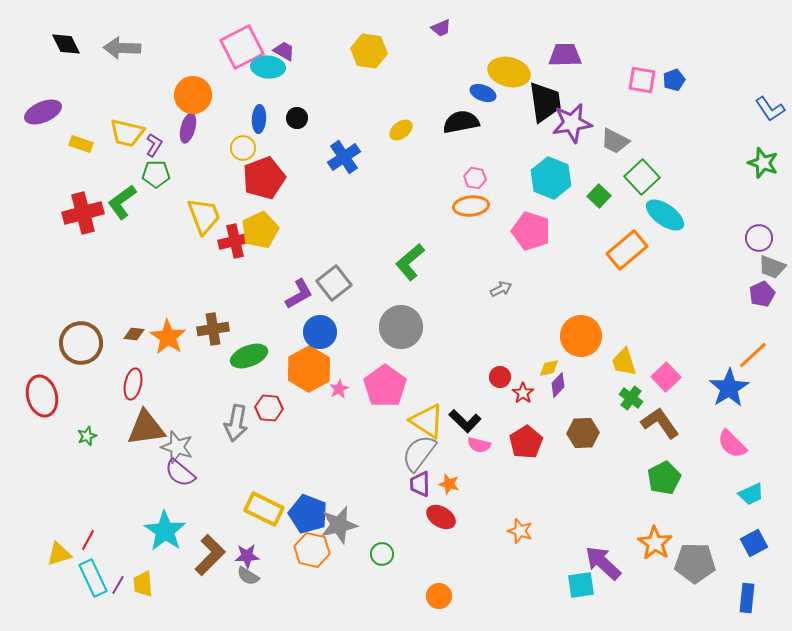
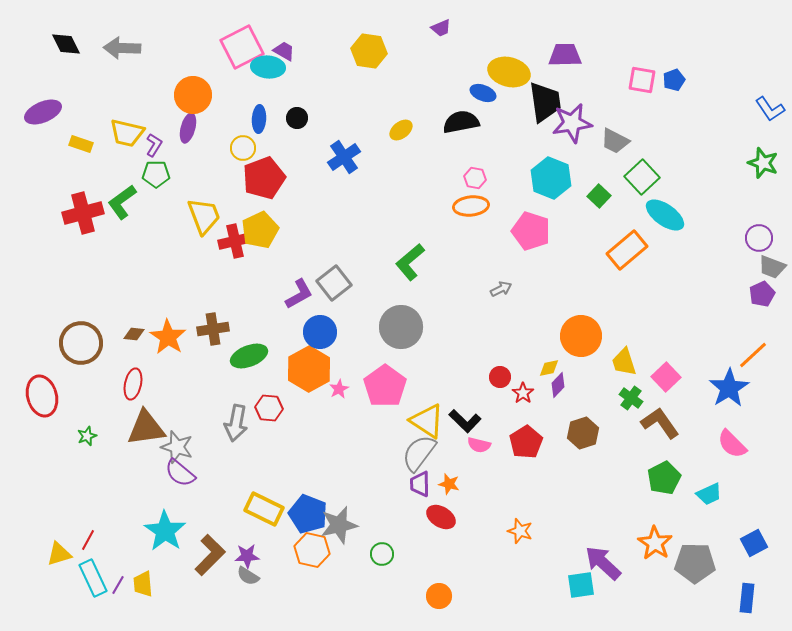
brown hexagon at (583, 433): rotated 16 degrees counterclockwise
cyan trapezoid at (751, 494): moved 42 px left
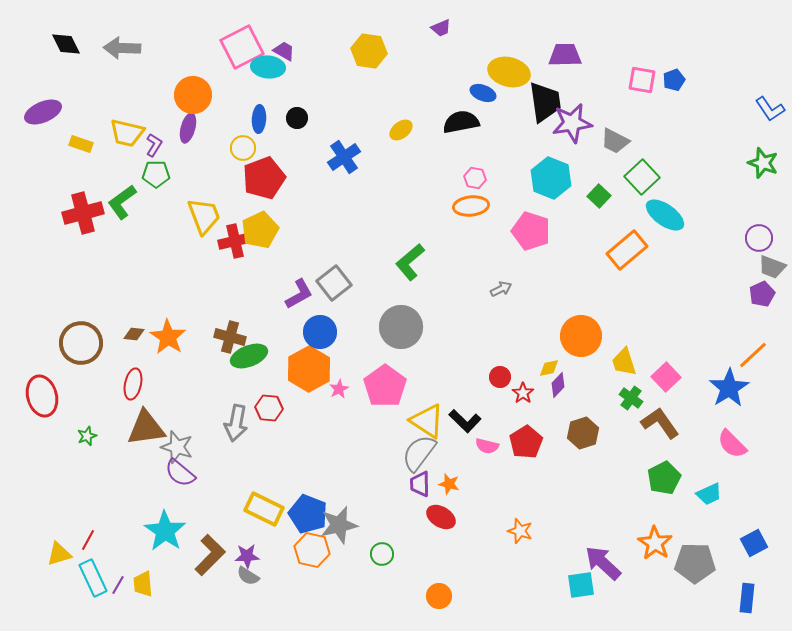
brown cross at (213, 329): moved 17 px right, 8 px down; rotated 24 degrees clockwise
pink semicircle at (479, 445): moved 8 px right, 1 px down
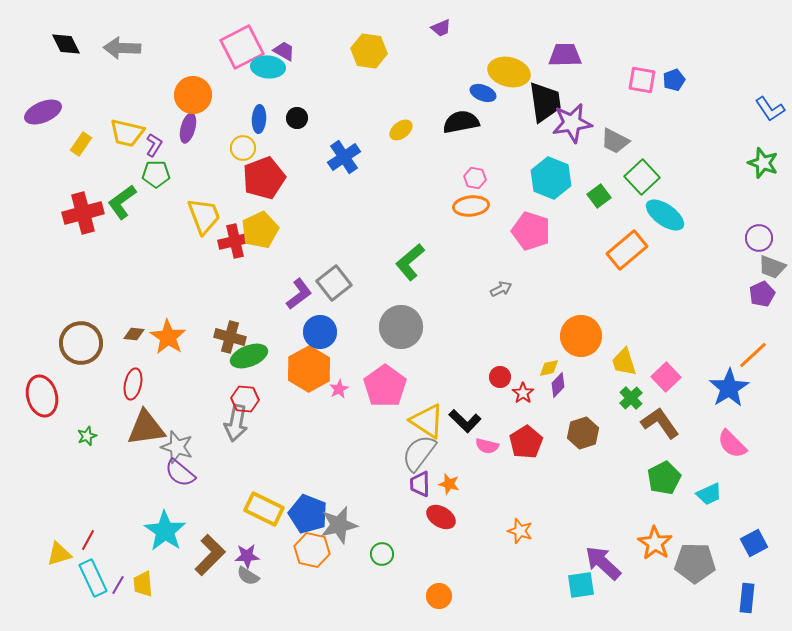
yellow rectangle at (81, 144): rotated 75 degrees counterclockwise
green square at (599, 196): rotated 10 degrees clockwise
purple L-shape at (299, 294): rotated 8 degrees counterclockwise
green cross at (631, 398): rotated 10 degrees clockwise
red hexagon at (269, 408): moved 24 px left, 9 px up
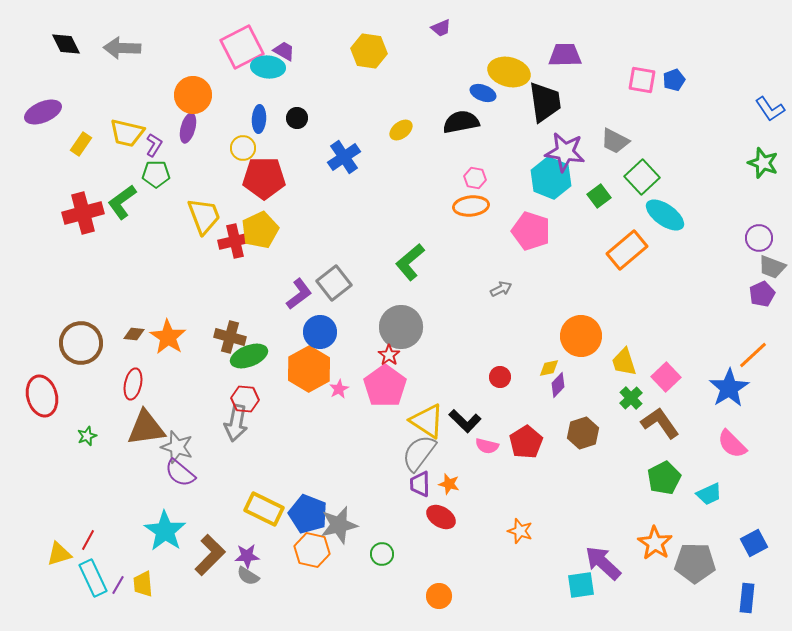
purple star at (572, 123): moved 7 px left, 29 px down; rotated 18 degrees clockwise
red pentagon at (264, 178): rotated 21 degrees clockwise
red star at (523, 393): moved 134 px left, 38 px up
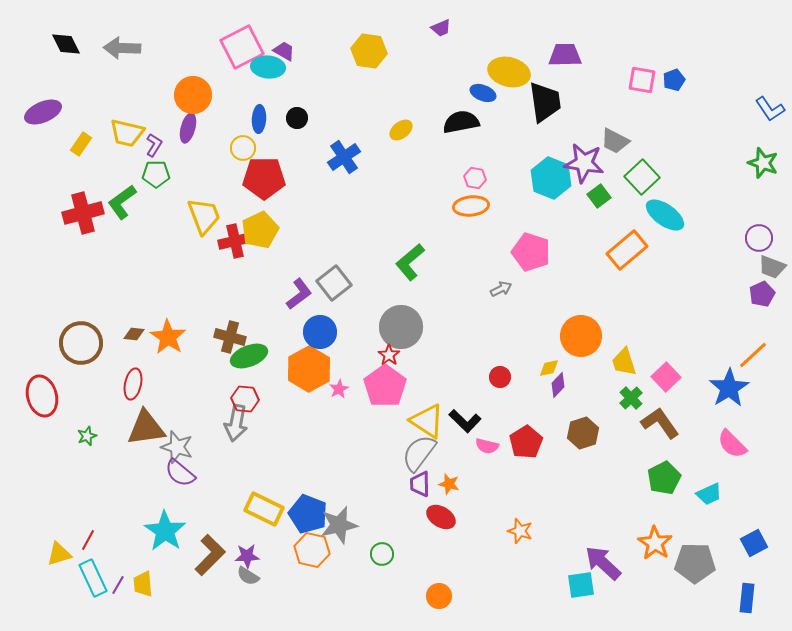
purple star at (565, 152): moved 19 px right, 11 px down
pink pentagon at (531, 231): moved 21 px down
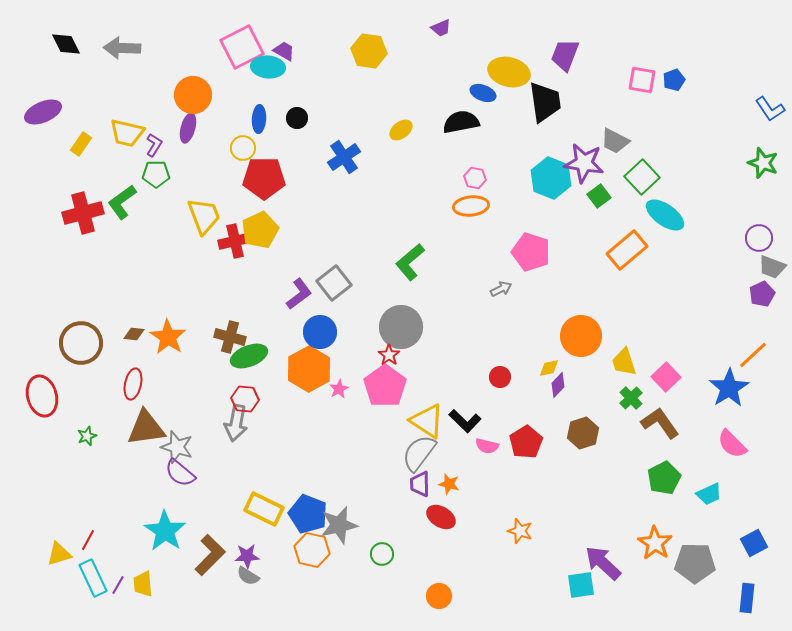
purple trapezoid at (565, 55): rotated 68 degrees counterclockwise
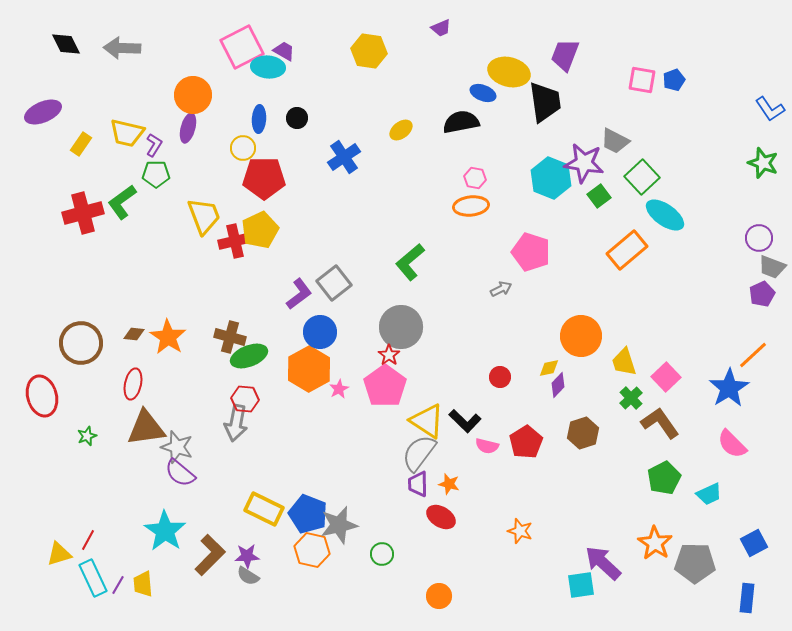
purple trapezoid at (420, 484): moved 2 px left
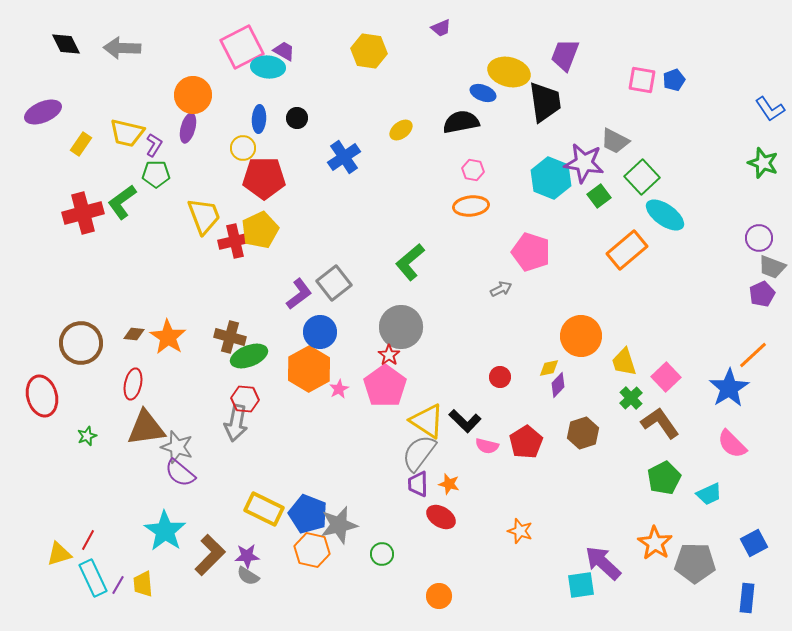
pink hexagon at (475, 178): moved 2 px left, 8 px up
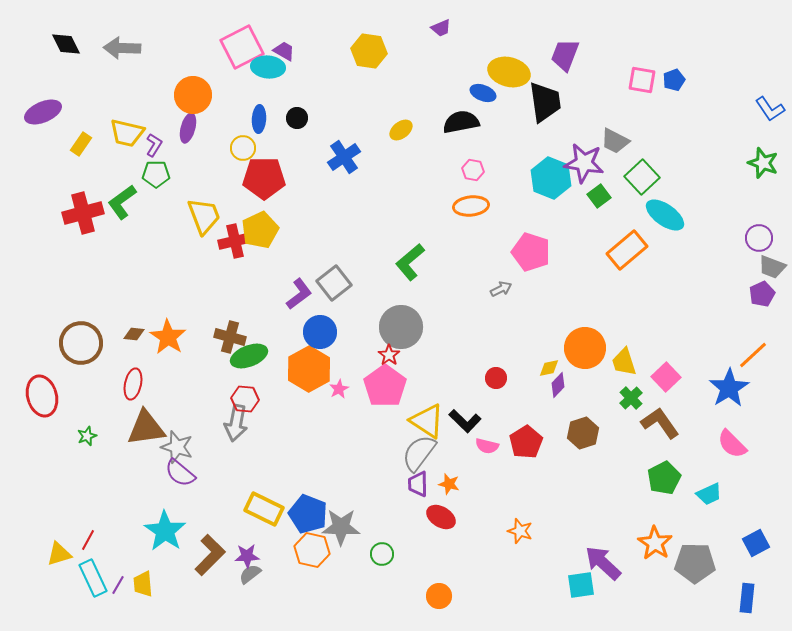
orange circle at (581, 336): moved 4 px right, 12 px down
red circle at (500, 377): moved 4 px left, 1 px down
gray star at (339, 525): moved 2 px right, 2 px down; rotated 15 degrees clockwise
blue square at (754, 543): moved 2 px right
gray semicircle at (248, 576): moved 2 px right, 2 px up; rotated 110 degrees clockwise
